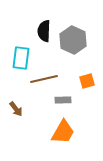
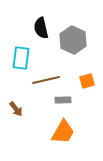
black semicircle: moved 3 px left, 3 px up; rotated 15 degrees counterclockwise
brown line: moved 2 px right, 1 px down
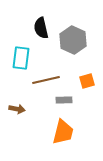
gray rectangle: moved 1 px right
brown arrow: moved 1 px right; rotated 42 degrees counterclockwise
orange trapezoid: rotated 16 degrees counterclockwise
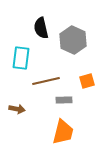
brown line: moved 1 px down
